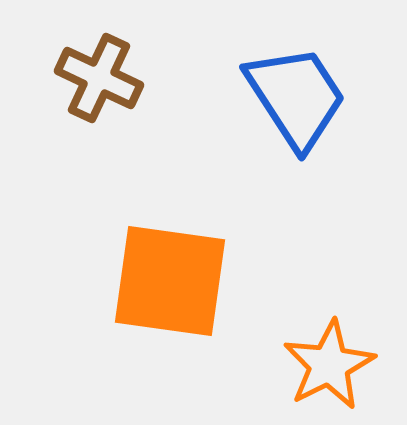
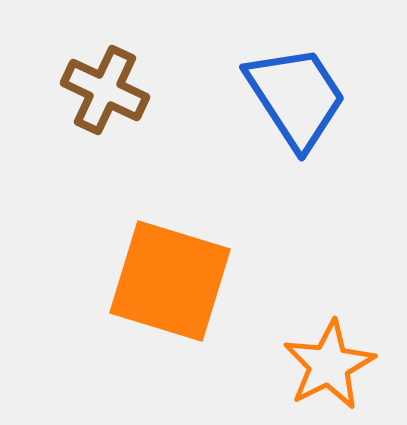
brown cross: moved 6 px right, 12 px down
orange square: rotated 9 degrees clockwise
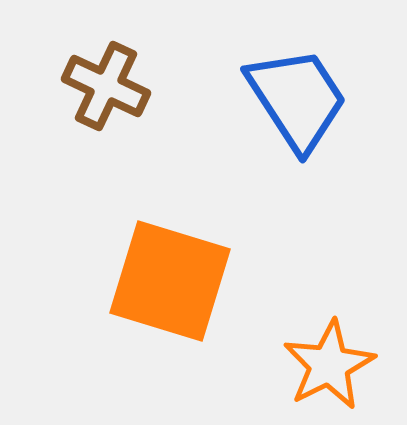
brown cross: moved 1 px right, 4 px up
blue trapezoid: moved 1 px right, 2 px down
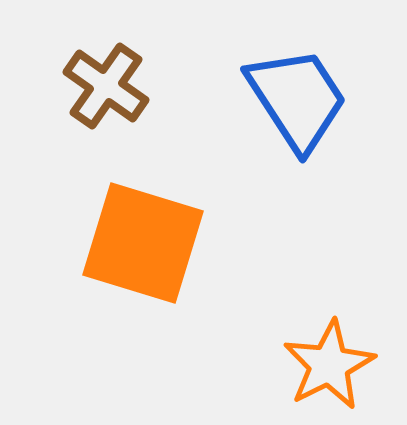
brown cross: rotated 10 degrees clockwise
orange square: moved 27 px left, 38 px up
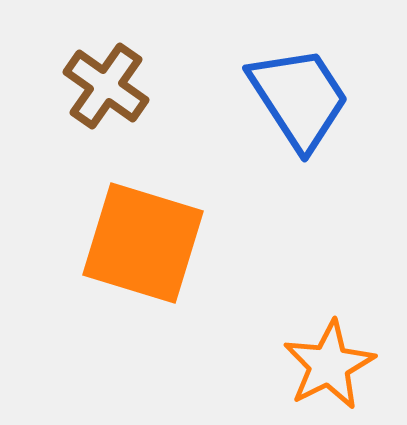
blue trapezoid: moved 2 px right, 1 px up
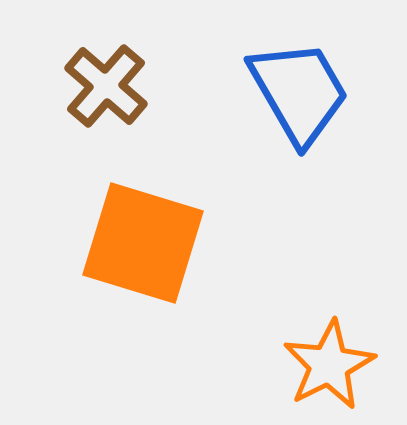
brown cross: rotated 6 degrees clockwise
blue trapezoid: moved 6 px up; rotated 3 degrees clockwise
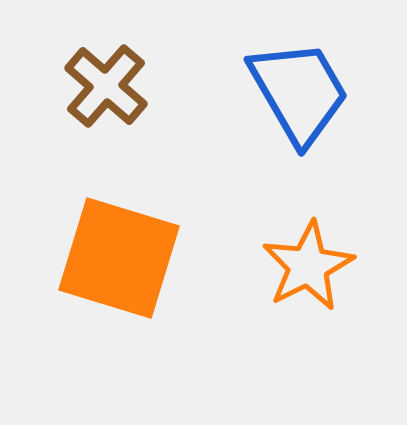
orange square: moved 24 px left, 15 px down
orange star: moved 21 px left, 99 px up
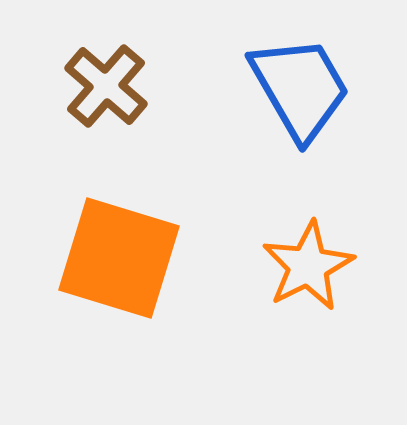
blue trapezoid: moved 1 px right, 4 px up
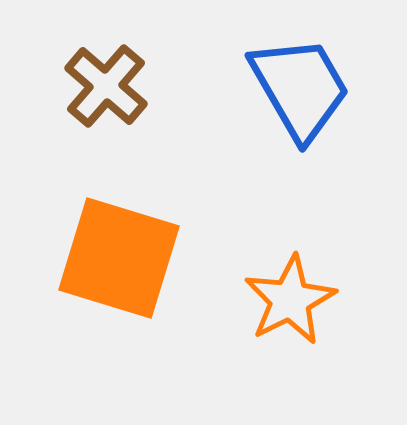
orange star: moved 18 px left, 34 px down
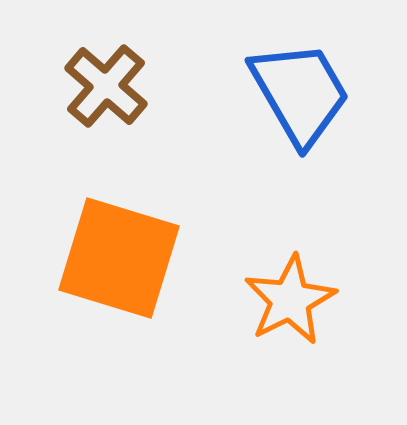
blue trapezoid: moved 5 px down
